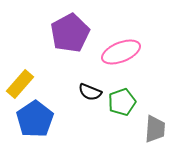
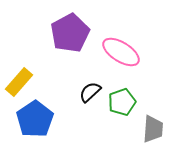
pink ellipse: rotated 54 degrees clockwise
yellow rectangle: moved 1 px left, 2 px up
black semicircle: rotated 115 degrees clockwise
gray trapezoid: moved 2 px left
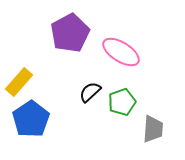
blue pentagon: moved 4 px left
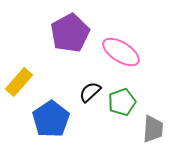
blue pentagon: moved 20 px right
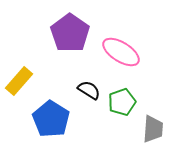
purple pentagon: rotated 9 degrees counterclockwise
yellow rectangle: moved 1 px up
black semicircle: moved 1 px left, 2 px up; rotated 75 degrees clockwise
blue pentagon: rotated 6 degrees counterclockwise
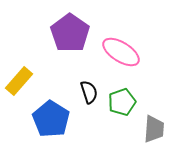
black semicircle: moved 2 px down; rotated 40 degrees clockwise
gray trapezoid: moved 1 px right
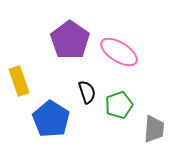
purple pentagon: moved 7 px down
pink ellipse: moved 2 px left
yellow rectangle: rotated 60 degrees counterclockwise
black semicircle: moved 2 px left
green pentagon: moved 3 px left, 3 px down
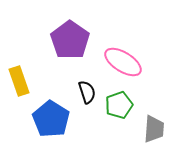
pink ellipse: moved 4 px right, 10 px down
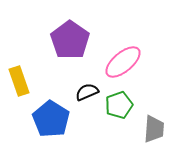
pink ellipse: rotated 72 degrees counterclockwise
black semicircle: rotated 95 degrees counterclockwise
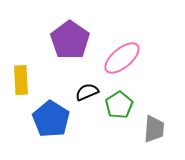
pink ellipse: moved 1 px left, 4 px up
yellow rectangle: moved 2 px right, 1 px up; rotated 16 degrees clockwise
green pentagon: rotated 12 degrees counterclockwise
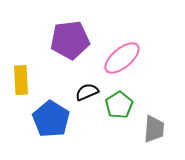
purple pentagon: rotated 30 degrees clockwise
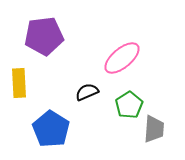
purple pentagon: moved 26 px left, 4 px up
yellow rectangle: moved 2 px left, 3 px down
green pentagon: moved 10 px right
blue pentagon: moved 10 px down
